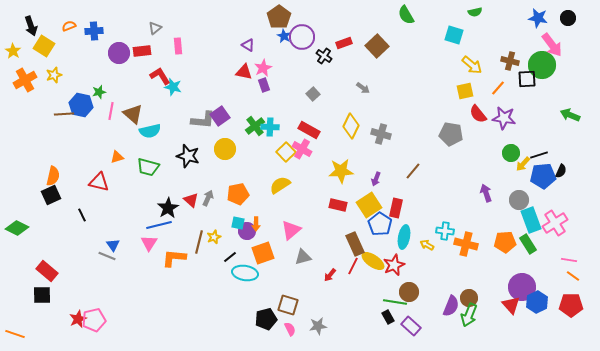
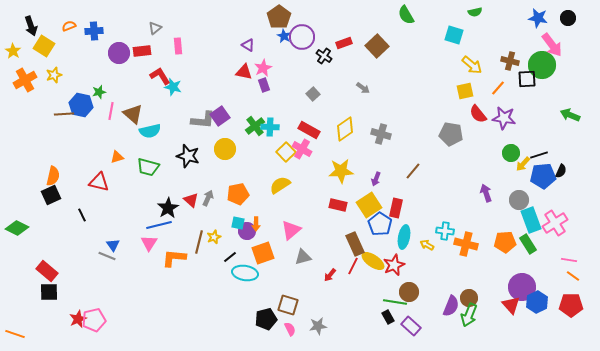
yellow diamond at (351, 126): moved 6 px left, 3 px down; rotated 30 degrees clockwise
black square at (42, 295): moved 7 px right, 3 px up
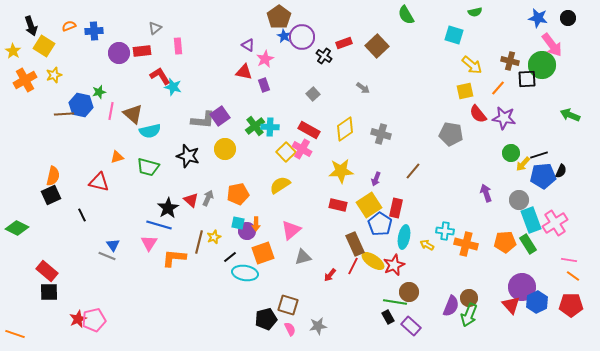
pink star at (263, 68): moved 2 px right, 9 px up
blue line at (159, 225): rotated 30 degrees clockwise
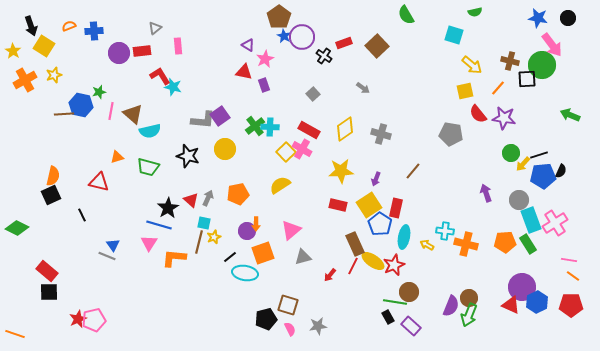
cyan square at (238, 223): moved 34 px left
red triangle at (511, 305): rotated 24 degrees counterclockwise
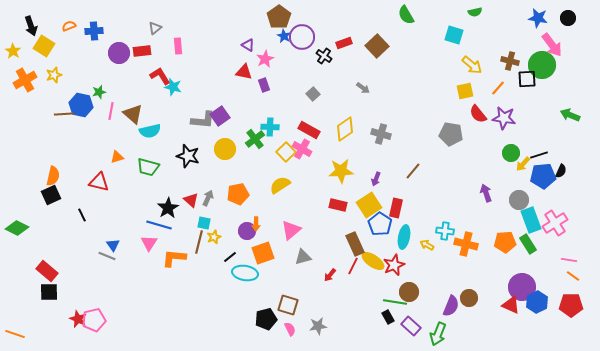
green cross at (255, 126): moved 13 px down
green arrow at (469, 315): moved 31 px left, 19 px down
red star at (78, 319): rotated 24 degrees counterclockwise
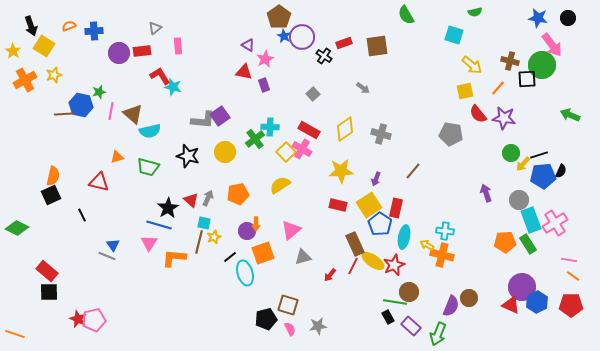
brown square at (377, 46): rotated 35 degrees clockwise
yellow circle at (225, 149): moved 3 px down
orange cross at (466, 244): moved 24 px left, 11 px down
cyan ellipse at (245, 273): rotated 65 degrees clockwise
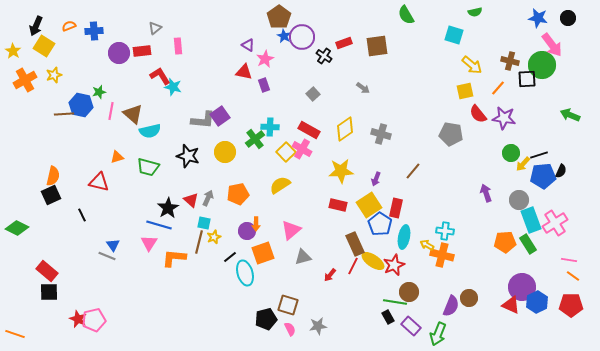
black arrow at (31, 26): moved 5 px right; rotated 42 degrees clockwise
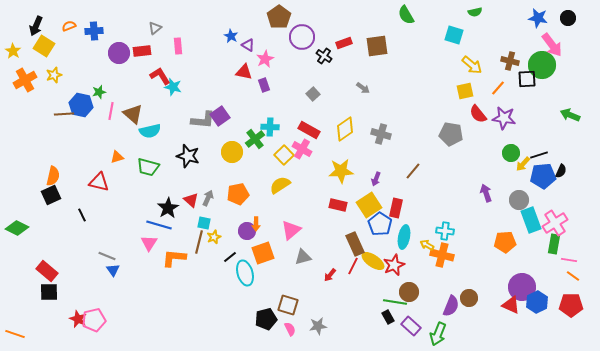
blue star at (284, 36): moved 53 px left
yellow circle at (225, 152): moved 7 px right
yellow square at (286, 152): moved 2 px left, 3 px down
green rectangle at (528, 244): moved 26 px right; rotated 42 degrees clockwise
blue triangle at (113, 245): moved 25 px down
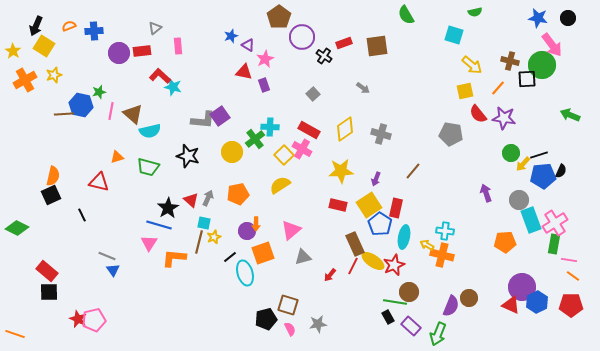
blue star at (231, 36): rotated 24 degrees clockwise
red L-shape at (160, 76): rotated 15 degrees counterclockwise
gray star at (318, 326): moved 2 px up
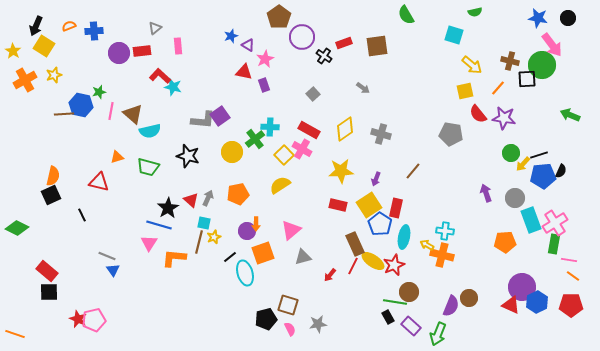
gray circle at (519, 200): moved 4 px left, 2 px up
